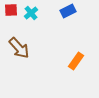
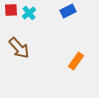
cyan cross: moved 2 px left
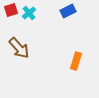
red square: rotated 16 degrees counterclockwise
orange rectangle: rotated 18 degrees counterclockwise
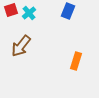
blue rectangle: rotated 42 degrees counterclockwise
brown arrow: moved 2 px right, 2 px up; rotated 80 degrees clockwise
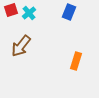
blue rectangle: moved 1 px right, 1 px down
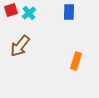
blue rectangle: rotated 21 degrees counterclockwise
brown arrow: moved 1 px left
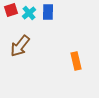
blue rectangle: moved 21 px left
orange rectangle: rotated 30 degrees counterclockwise
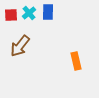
red square: moved 5 px down; rotated 16 degrees clockwise
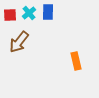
red square: moved 1 px left
brown arrow: moved 1 px left, 4 px up
